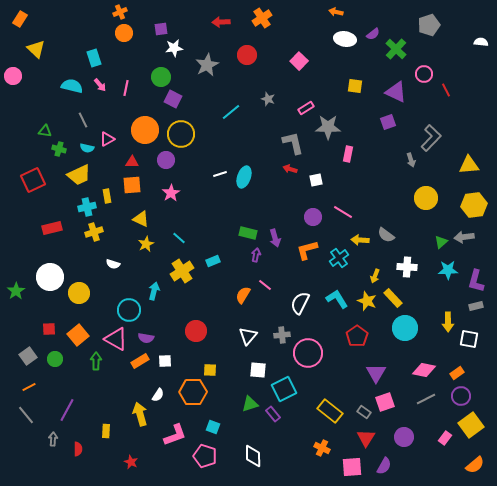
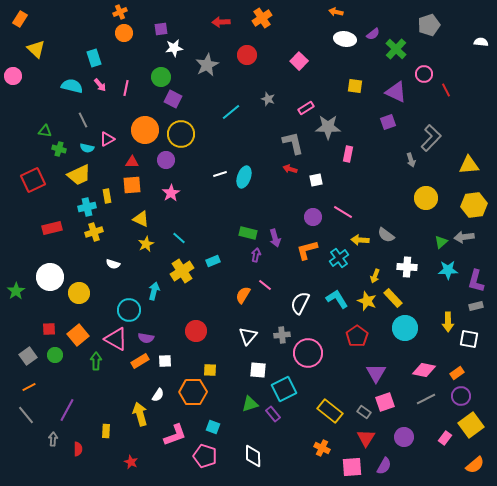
green circle at (55, 359): moved 4 px up
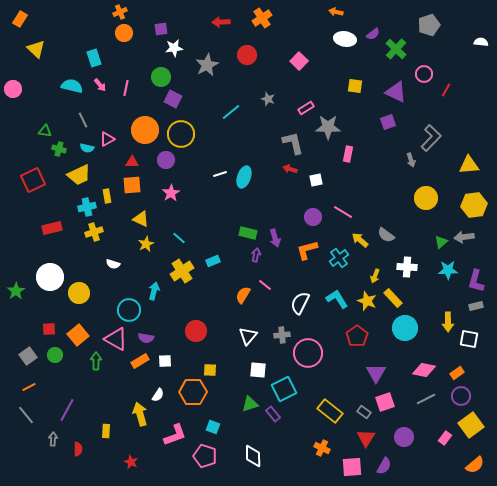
pink circle at (13, 76): moved 13 px down
red line at (446, 90): rotated 56 degrees clockwise
yellow arrow at (360, 240): rotated 36 degrees clockwise
